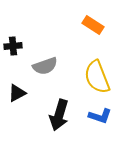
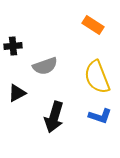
black arrow: moved 5 px left, 2 px down
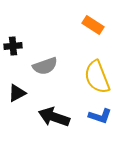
black arrow: rotated 92 degrees clockwise
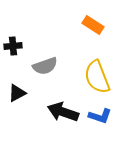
black arrow: moved 9 px right, 5 px up
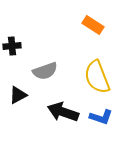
black cross: moved 1 px left
gray semicircle: moved 5 px down
black triangle: moved 1 px right, 2 px down
blue L-shape: moved 1 px right, 1 px down
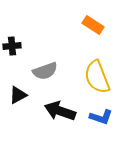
black arrow: moved 3 px left, 1 px up
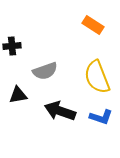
black triangle: rotated 18 degrees clockwise
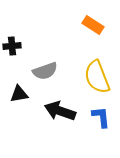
black triangle: moved 1 px right, 1 px up
blue L-shape: rotated 115 degrees counterclockwise
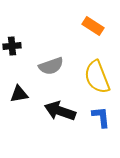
orange rectangle: moved 1 px down
gray semicircle: moved 6 px right, 5 px up
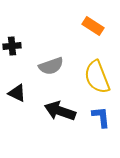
black triangle: moved 2 px left, 1 px up; rotated 36 degrees clockwise
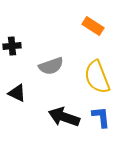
black arrow: moved 4 px right, 6 px down
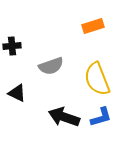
orange rectangle: rotated 50 degrees counterclockwise
yellow semicircle: moved 2 px down
blue L-shape: rotated 80 degrees clockwise
